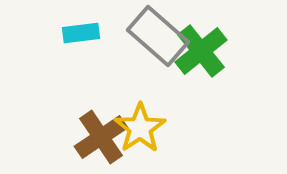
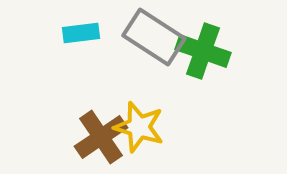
gray rectangle: moved 4 px left, 1 px down; rotated 8 degrees counterclockwise
green cross: moved 2 px right; rotated 32 degrees counterclockwise
yellow star: moved 1 px left, 1 px up; rotated 21 degrees counterclockwise
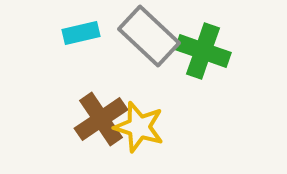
cyan rectangle: rotated 6 degrees counterclockwise
gray rectangle: moved 5 px left, 1 px up; rotated 10 degrees clockwise
brown cross: moved 18 px up
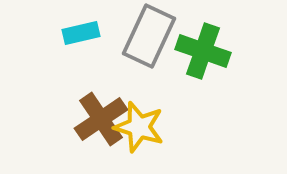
gray rectangle: rotated 72 degrees clockwise
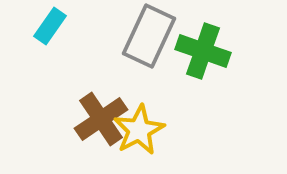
cyan rectangle: moved 31 px left, 7 px up; rotated 42 degrees counterclockwise
yellow star: moved 3 px down; rotated 27 degrees clockwise
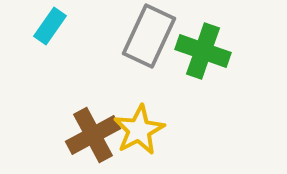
brown cross: moved 8 px left, 16 px down; rotated 6 degrees clockwise
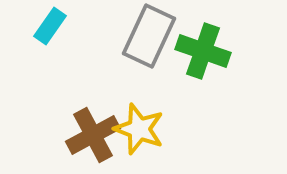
yellow star: moved 1 px up; rotated 24 degrees counterclockwise
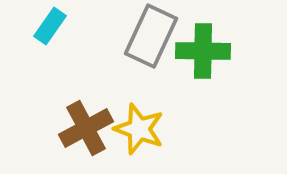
gray rectangle: moved 2 px right
green cross: rotated 18 degrees counterclockwise
brown cross: moved 7 px left, 7 px up
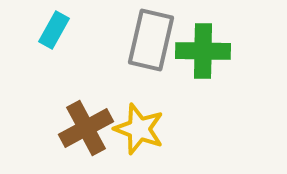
cyan rectangle: moved 4 px right, 4 px down; rotated 6 degrees counterclockwise
gray rectangle: moved 4 px down; rotated 12 degrees counterclockwise
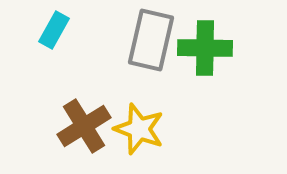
green cross: moved 2 px right, 3 px up
brown cross: moved 2 px left, 2 px up; rotated 4 degrees counterclockwise
